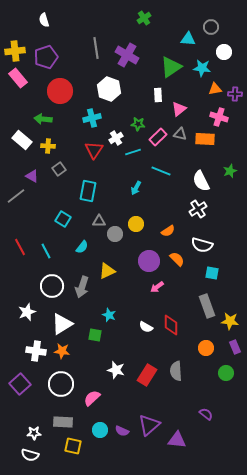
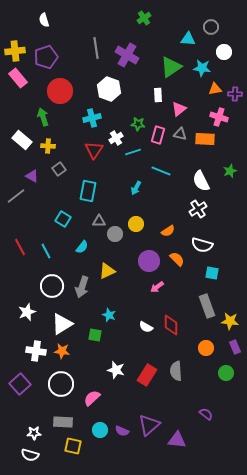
green arrow at (43, 119): moved 2 px up; rotated 66 degrees clockwise
pink rectangle at (158, 137): moved 2 px up; rotated 30 degrees counterclockwise
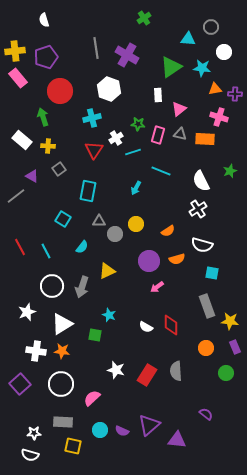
orange semicircle at (177, 259): rotated 119 degrees clockwise
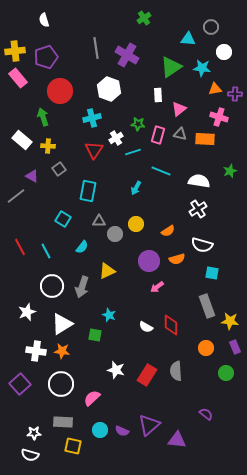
white semicircle at (201, 181): moved 2 px left; rotated 125 degrees clockwise
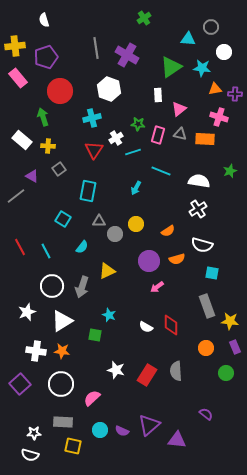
yellow cross at (15, 51): moved 5 px up
white triangle at (62, 324): moved 3 px up
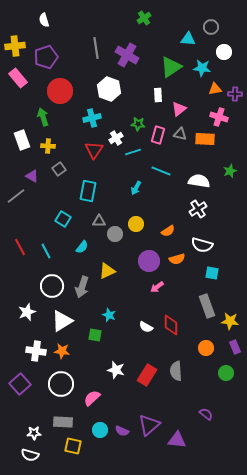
white rectangle at (22, 140): rotated 30 degrees clockwise
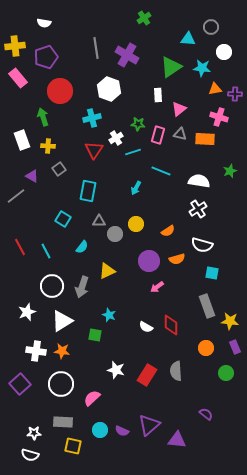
white semicircle at (44, 20): moved 3 px down; rotated 64 degrees counterclockwise
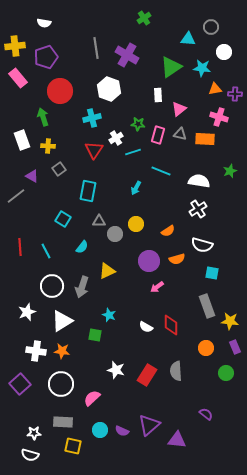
red line at (20, 247): rotated 24 degrees clockwise
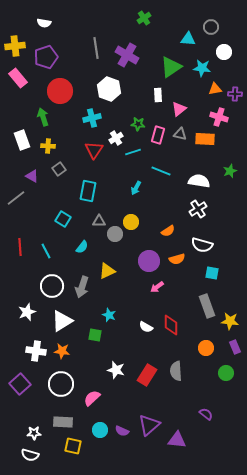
gray line at (16, 196): moved 2 px down
yellow circle at (136, 224): moved 5 px left, 2 px up
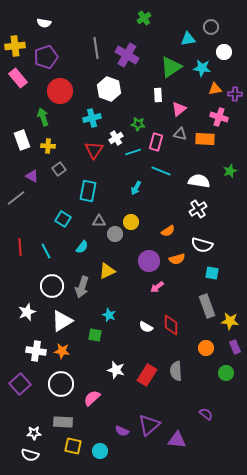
cyan triangle at (188, 39): rotated 14 degrees counterclockwise
pink rectangle at (158, 135): moved 2 px left, 7 px down
cyan circle at (100, 430): moved 21 px down
